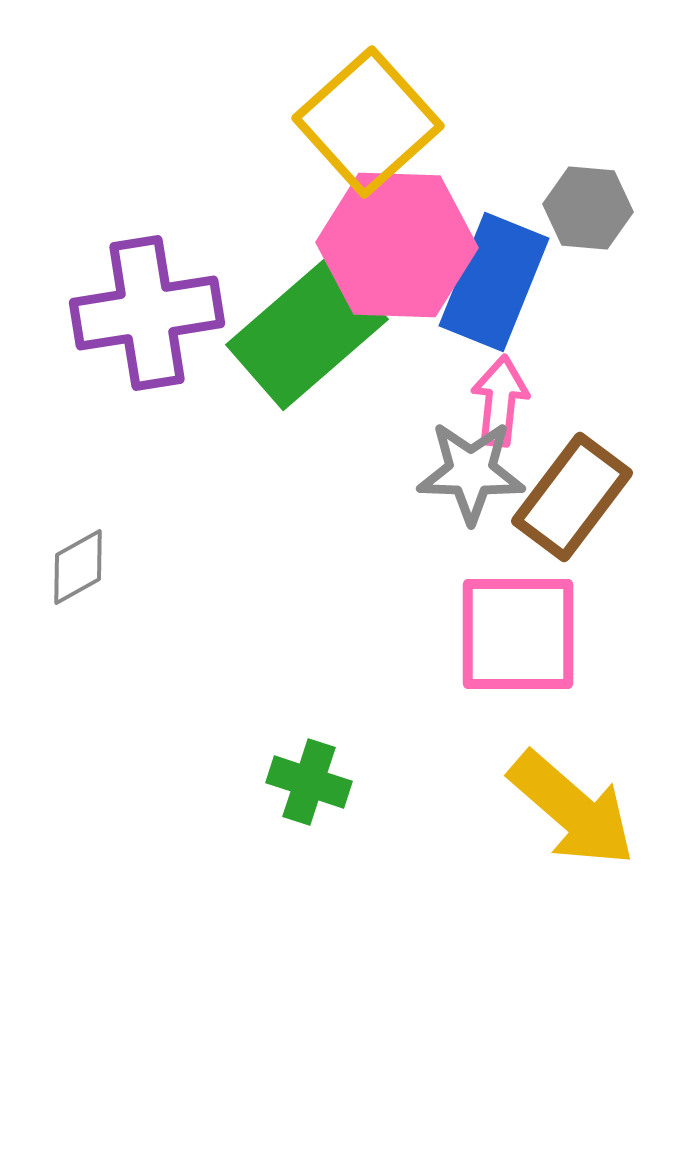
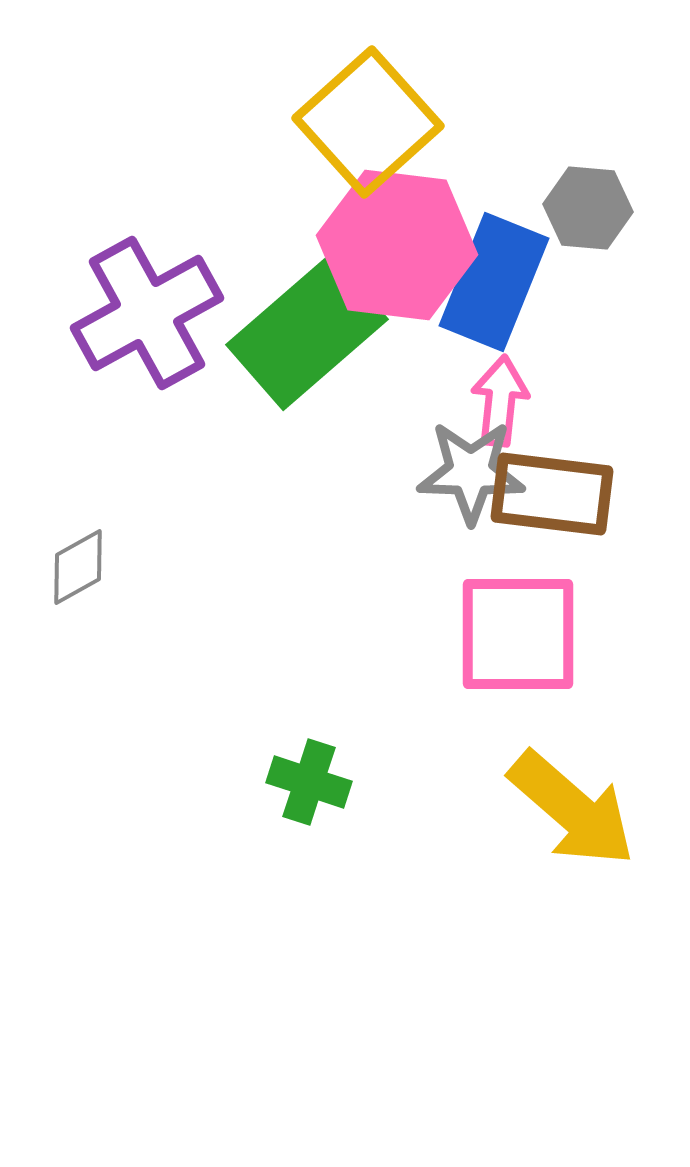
pink hexagon: rotated 5 degrees clockwise
purple cross: rotated 20 degrees counterclockwise
brown rectangle: moved 20 px left, 3 px up; rotated 60 degrees clockwise
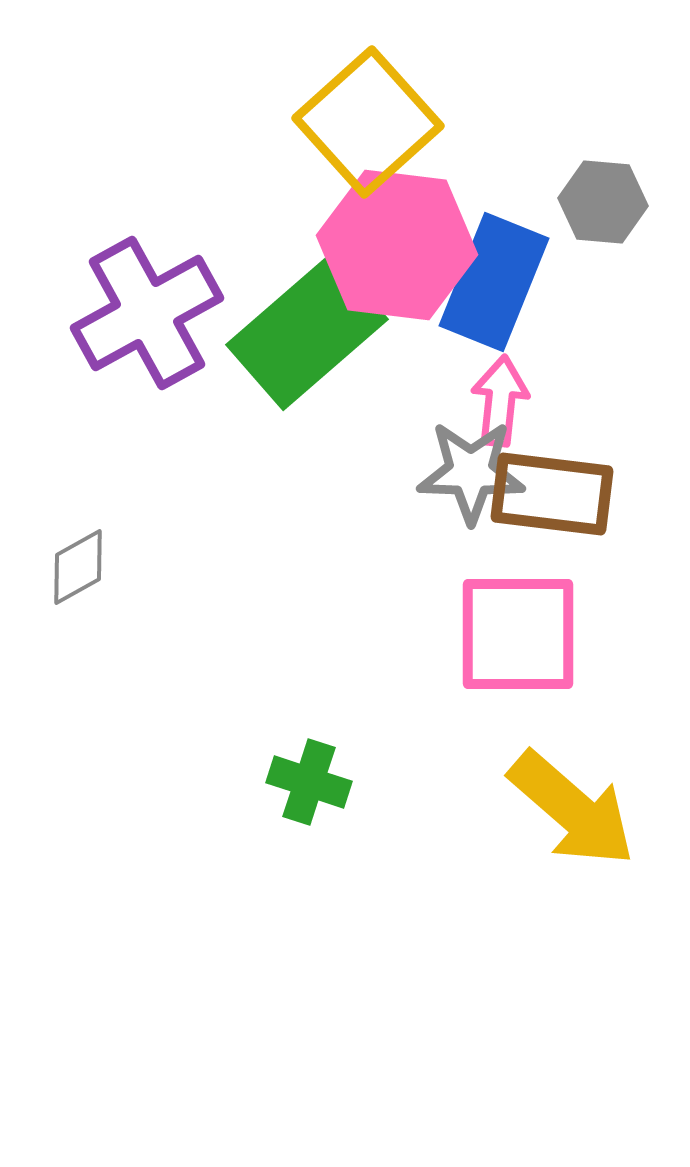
gray hexagon: moved 15 px right, 6 px up
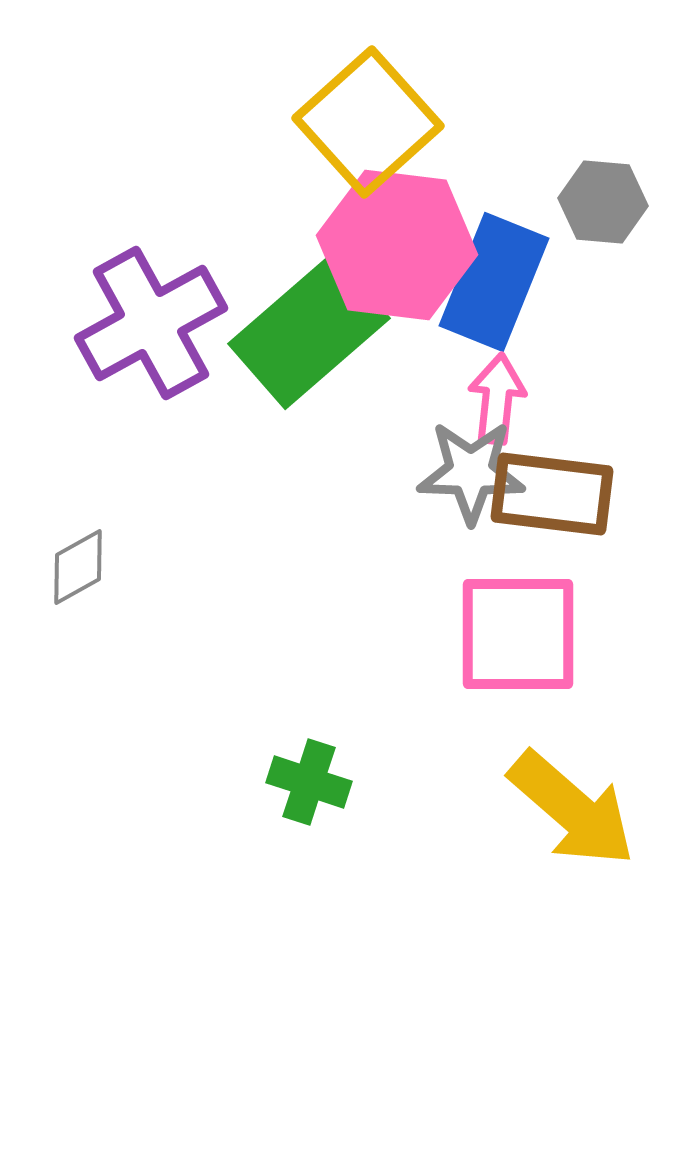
purple cross: moved 4 px right, 10 px down
green rectangle: moved 2 px right, 1 px up
pink arrow: moved 3 px left, 2 px up
